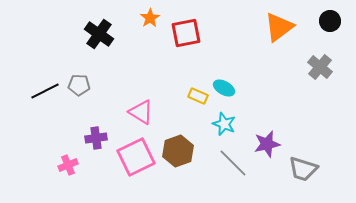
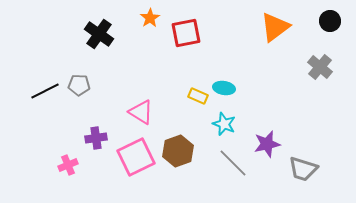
orange triangle: moved 4 px left
cyan ellipse: rotated 20 degrees counterclockwise
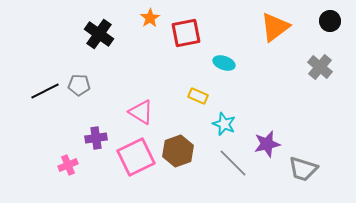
cyan ellipse: moved 25 px up; rotated 10 degrees clockwise
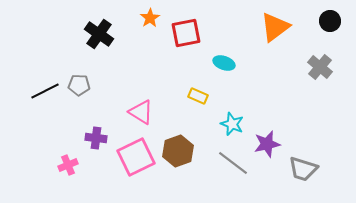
cyan star: moved 8 px right
purple cross: rotated 15 degrees clockwise
gray line: rotated 8 degrees counterclockwise
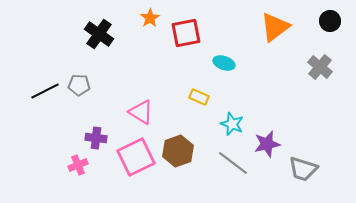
yellow rectangle: moved 1 px right, 1 px down
pink cross: moved 10 px right
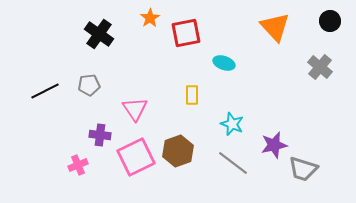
orange triangle: rotated 36 degrees counterclockwise
gray pentagon: moved 10 px right; rotated 10 degrees counterclockwise
yellow rectangle: moved 7 px left, 2 px up; rotated 66 degrees clockwise
pink triangle: moved 6 px left, 3 px up; rotated 24 degrees clockwise
purple cross: moved 4 px right, 3 px up
purple star: moved 7 px right, 1 px down
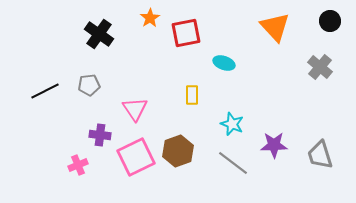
purple star: rotated 12 degrees clockwise
gray trapezoid: moved 17 px right, 14 px up; rotated 56 degrees clockwise
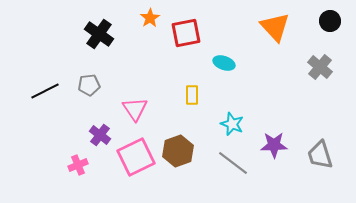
purple cross: rotated 30 degrees clockwise
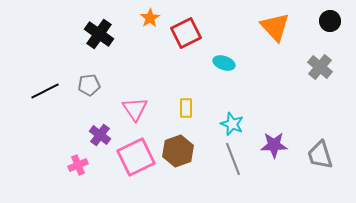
red square: rotated 16 degrees counterclockwise
yellow rectangle: moved 6 px left, 13 px down
gray line: moved 4 px up; rotated 32 degrees clockwise
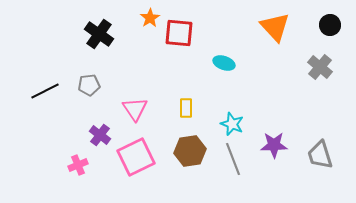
black circle: moved 4 px down
red square: moved 7 px left; rotated 32 degrees clockwise
brown hexagon: moved 12 px right; rotated 12 degrees clockwise
